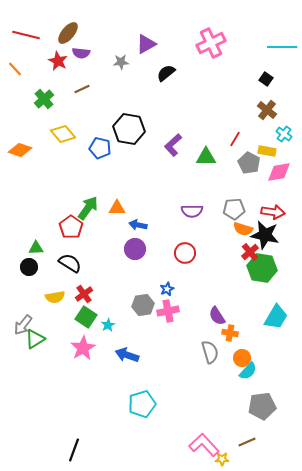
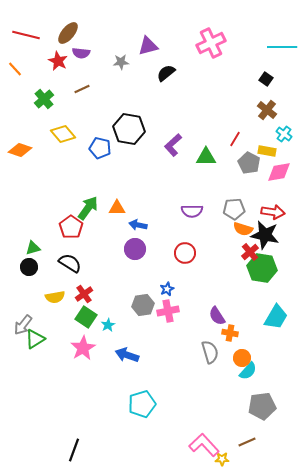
purple triangle at (146, 44): moved 2 px right, 2 px down; rotated 15 degrees clockwise
green triangle at (36, 248): moved 3 px left; rotated 14 degrees counterclockwise
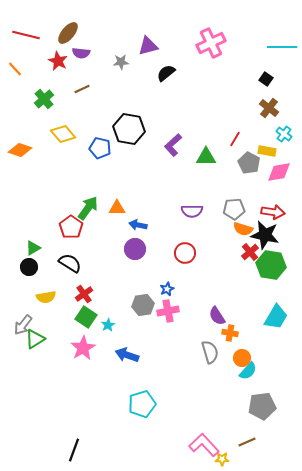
brown cross at (267, 110): moved 2 px right, 2 px up
green triangle at (33, 248): rotated 14 degrees counterclockwise
green hexagon at (262, 268): moved 9 px right, 3 px up
yellow semicircle at (55, 297): moved 9 px left
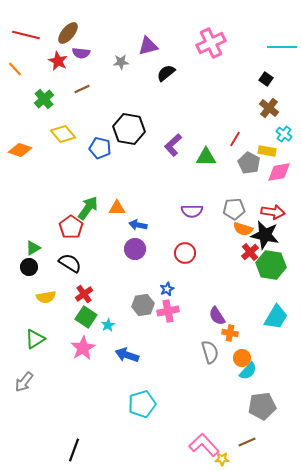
gray arrow at (23, 325): moved 1 px right, 57 px down
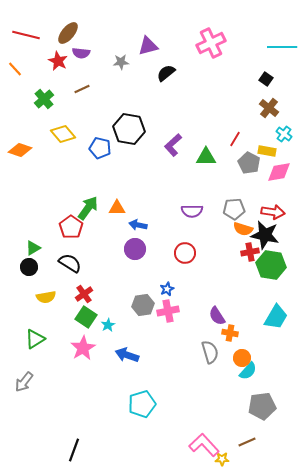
red cross at (250, 252): rotated 30 degrees clockwise
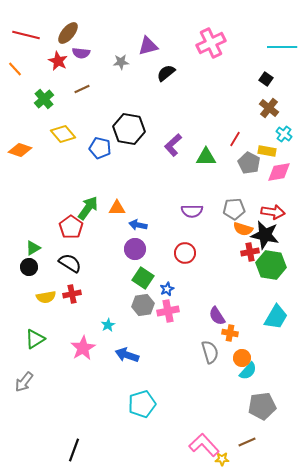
red cross at (84, 294): moved 12 px left; rotated 24 degrees clockwise
green square at (86, 317): moved 57 px right, 39 px up
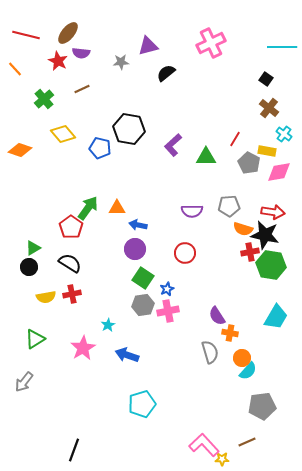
gray pentagon at (234, 209): moved 5 px left, 3 px up
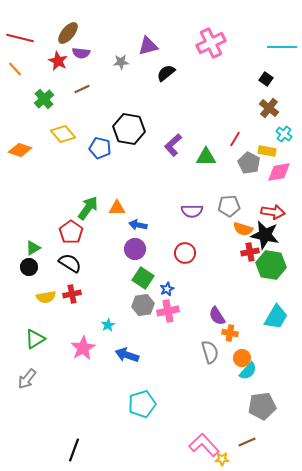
red line at (26, 35): moved 6 px left, 3 px down
red pentagon at (71, 227): moved 5 px down
gray arrow at (24, 382): moved 3 px right, 3 px up
